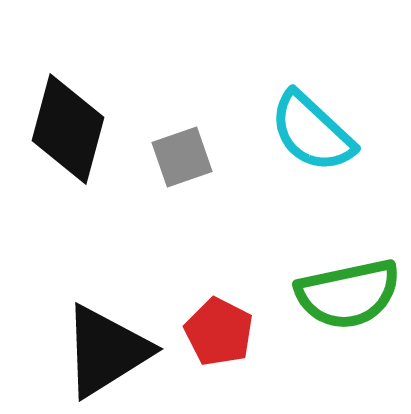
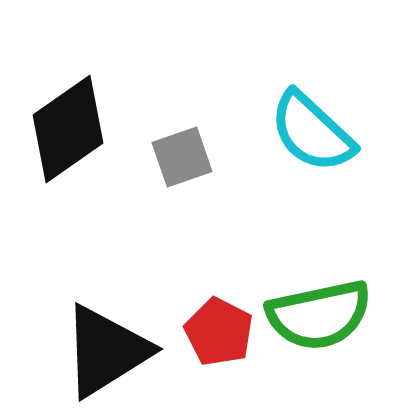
black diamond: rotated 40 degrees clockwise
green semicircle: moved 29 px left, 21 px down
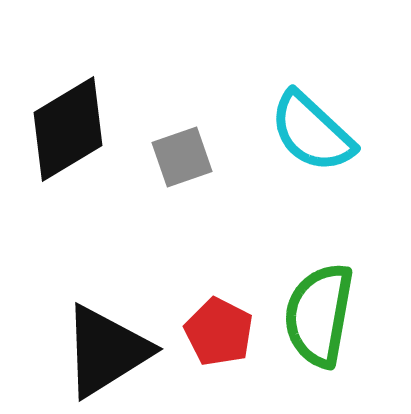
black diamond: rotated 4 degrees clockwise
green semicircle: rotated 112 degrees clockwise
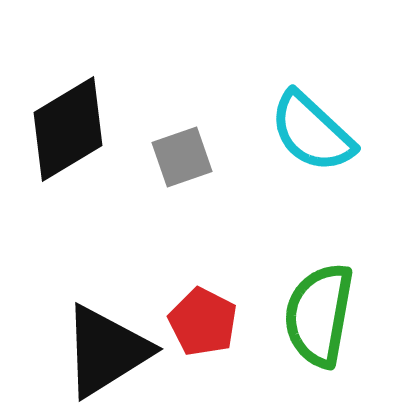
red pentagon: moved 16 px left, 10 px up
